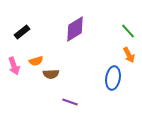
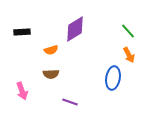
black rectangle: rotated 35 degrees clockwise
orange semicircle: moved 15 px right, 11 px up
pink arrow: moved 8 px right, 25 px down
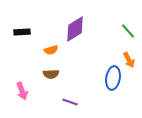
orange arrow: moved 5 px down
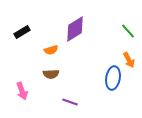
black rectangle: rotated 28 degrees counterclockwise
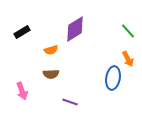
orange arrow: moved 1 px left, 1 px up
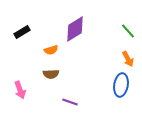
blue ellipse: moved 8 px right, 7 px down
pink arrow: moved 2 px left, 1 px up
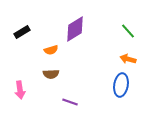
orange arrow: rotated 133 degrees clockwise
pink arrow: rotated 12 degrees clockwise
